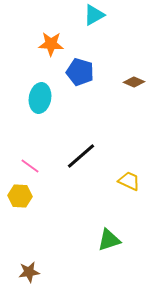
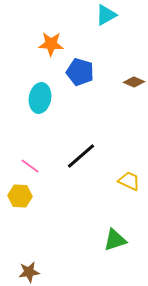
cyan triangle: moved 12 px right
green triangle: moved 6 px right
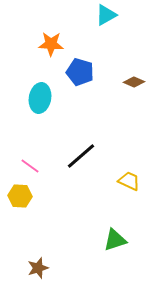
brown star: moved 9 px right, 4 px up; rotated 10 degrees counterclockwise
